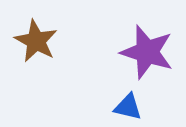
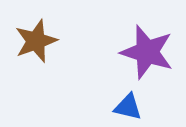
brown star: rotated 24 degrees clockwise
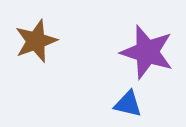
blue triangle: moved 3 px up
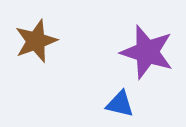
blue triangle: moved 8 px left
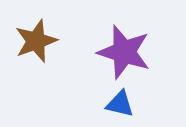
purple star: moved 23 px left
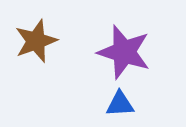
blue triangle: rotated 16 degrees counterclockwise
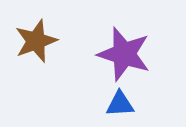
purple star: moved 2 px down
